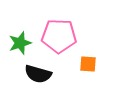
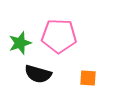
orange square: moved 14 px down
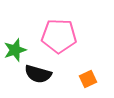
green star: moved 5 px left, 7 px down
orange square: moved 1 px down; rotated 30 degrees counterclockwise
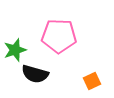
black semicircle: moved 3 px left
orange square: moved 4 px right, 2 px down
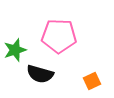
black semicircle: moved 5 px right
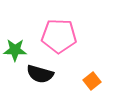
green star: rotated 20 degrees clockwise
orange square: rotated 12 degrees counterclockwise
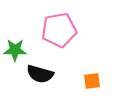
pink pentagon: moved 6 px up; rotated 12 degrees counterclockwise
orange square: rotated 30 degrees clockwise
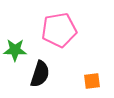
black semicircle: rotated 88 degrees counterclockwise
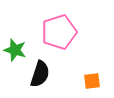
pink pentagon: moved 2 px down; rotated 8 degrees counterclockwise
green star: rotated 15 degrees clockwise
